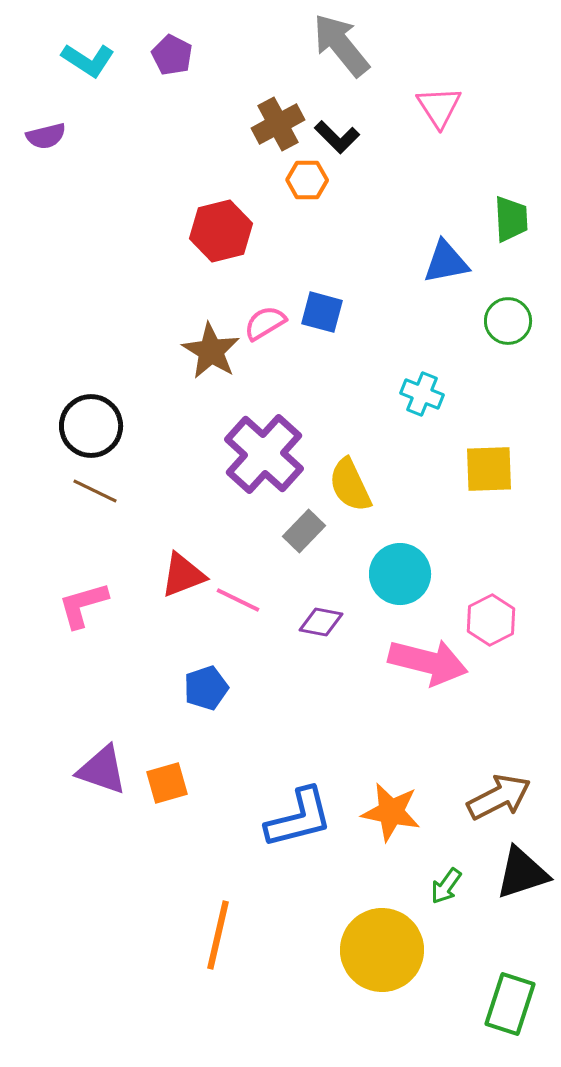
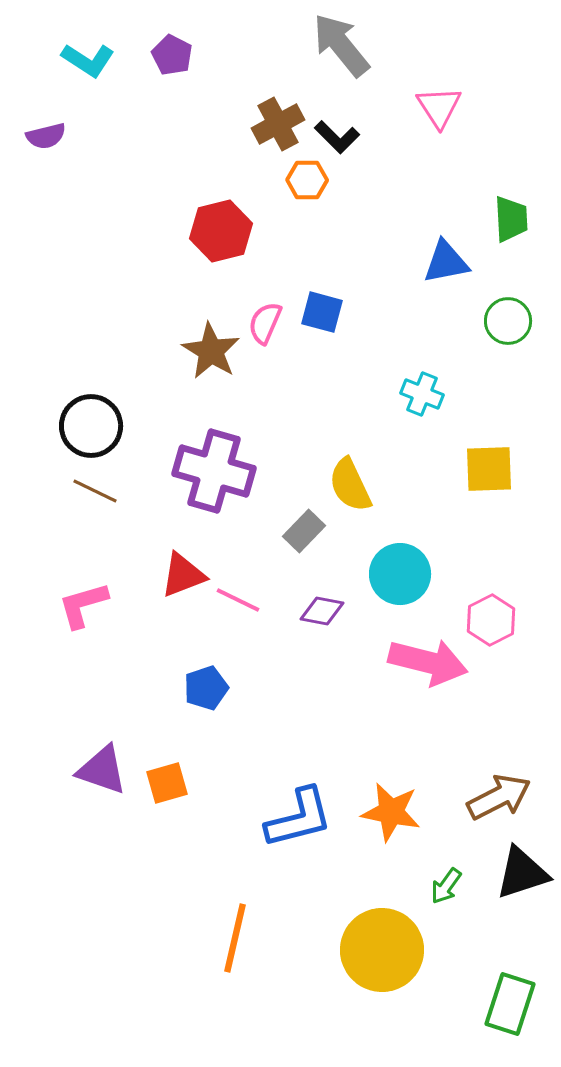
pink semicircle: rotated 36 degrees counterclockwise
purple cross: moved 50 px left, 17 px down; rotated 26 degrees counterclockwise
purple diamond: moved 1 px right, 11 px up
orange line: moved 17 px right, 3 px down
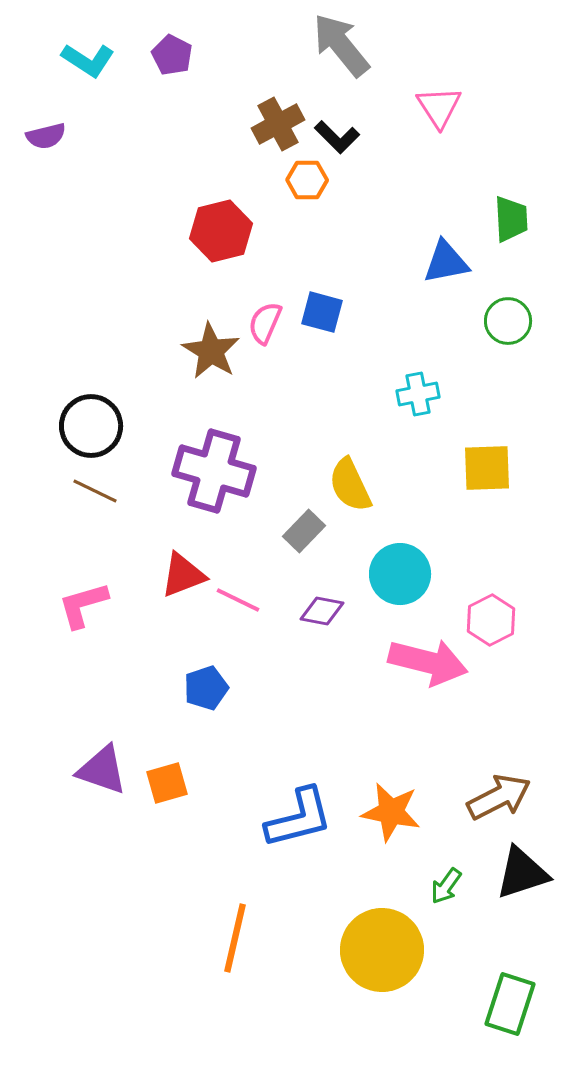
cyan cross: moved 4 px left; rotated 33 degrees counterclockwise
yellow square: moved 2 px left, 1 px up
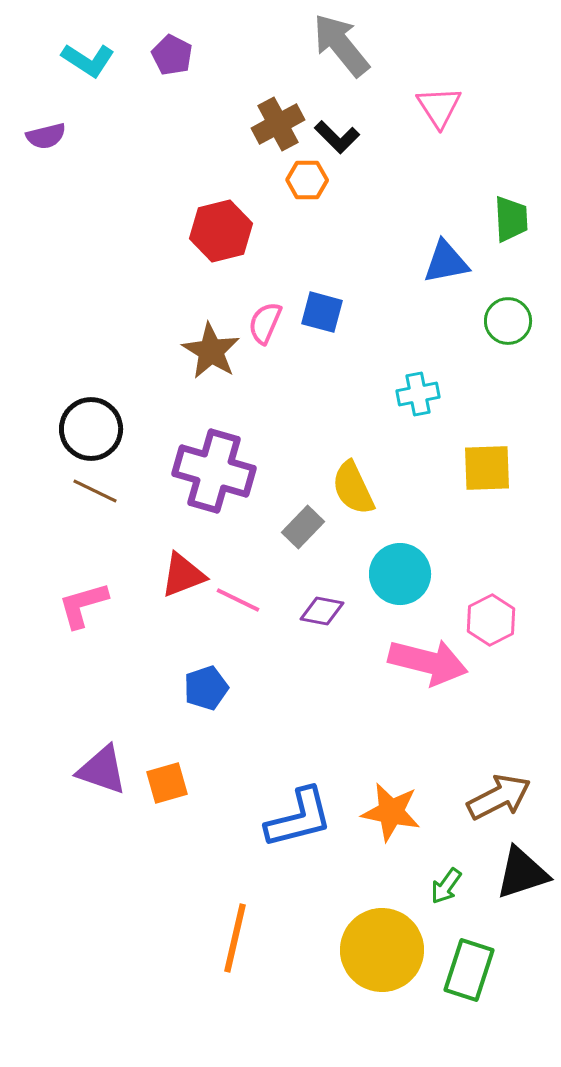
black circle: moved 3 px down
yellow semicircle: moved 3 px right, 3 px down
gray rectangle: moved 1 px left, 4 px up
green rectangle: moved 41 px left, 34 px up
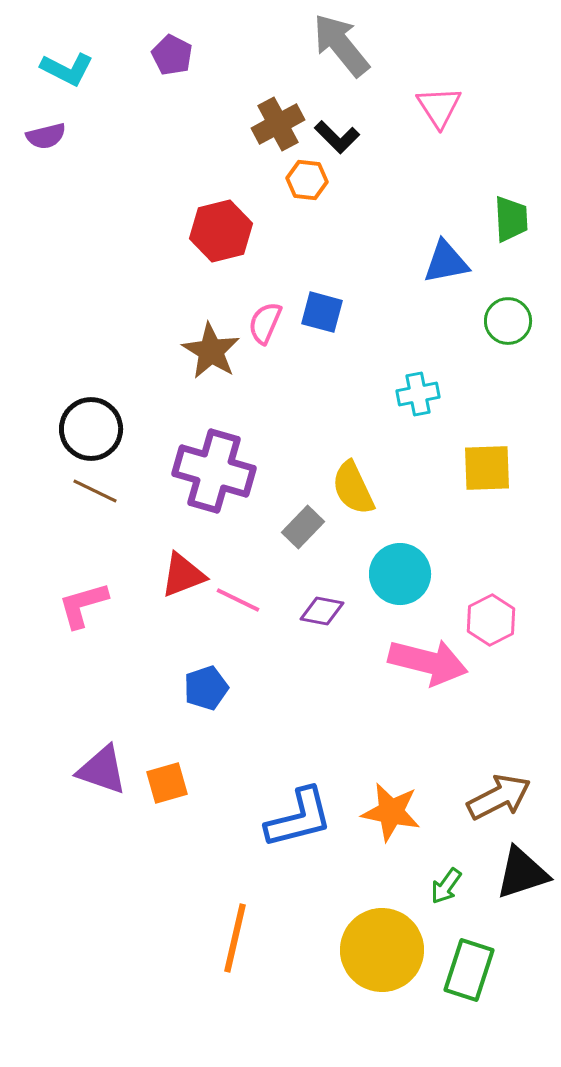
cyan L-shape: moved 21 px left, 9 px down; rotated 6 degrees counterclockwise
orange hexagon: rotated 6 degrees clockwise
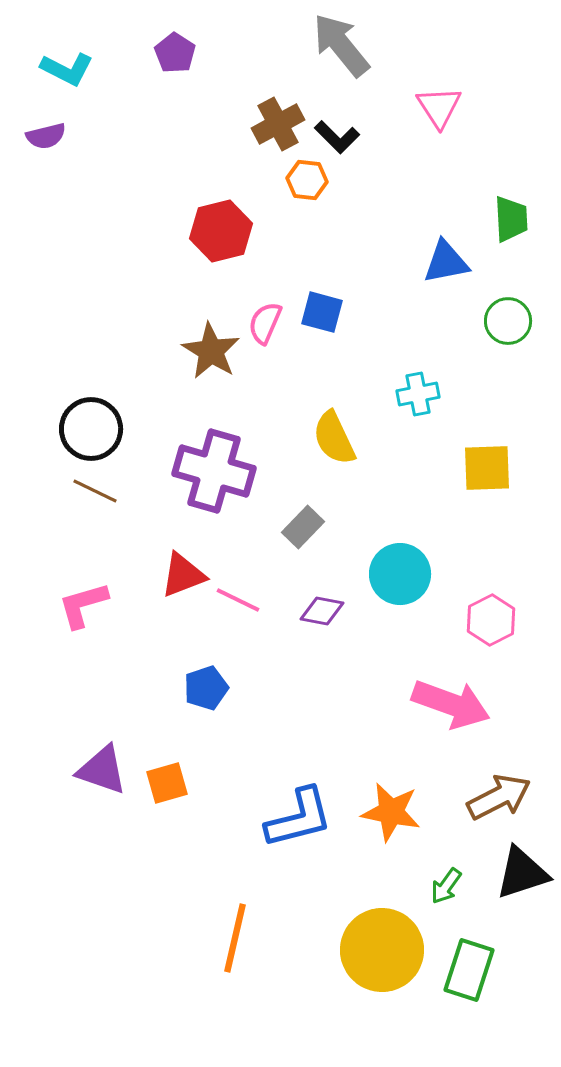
purple pentagon: moved 3 px right, 2 px up; rotated 6 degrees clockwise
yellow semicircle: moved 19 px left, 50 px up
pink arrow: moved 23 px right, 42 px down; rotated 6 degrees clockwise
